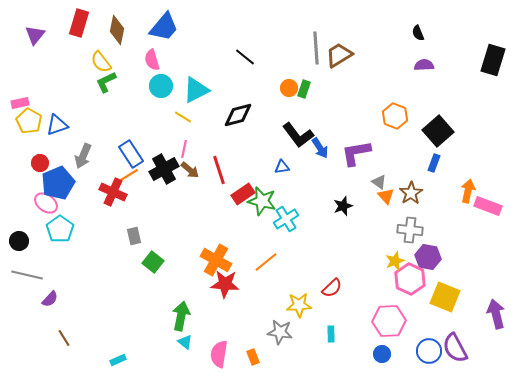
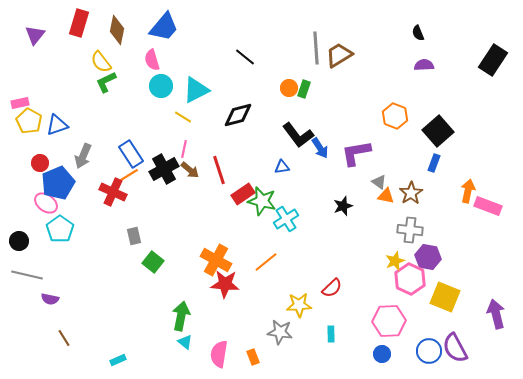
black rectangle at (493, 60): rotated 16 degrees clockwise
orange triangle at (386, 196): rotated 36 degrees counterclockwise
purple semicircle at (50, 299): rotated 60 degrees clockwise
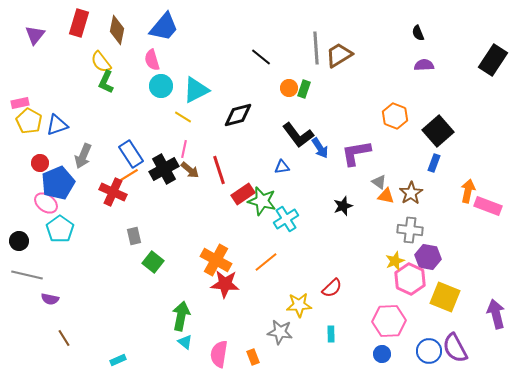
black line at (245, 57): moved 16 px right
green L-shape at (106, 82): rotated 40 degrees counterclockwise
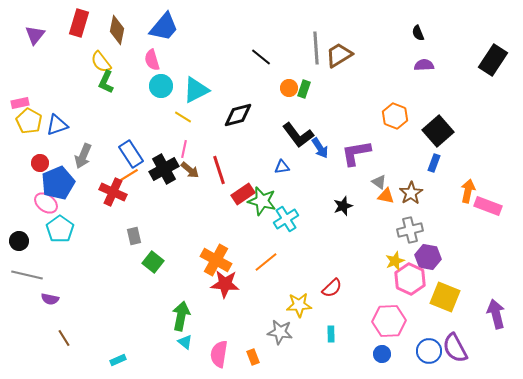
gray cross at (410, 230): rotated 20 degrees counterclockwise
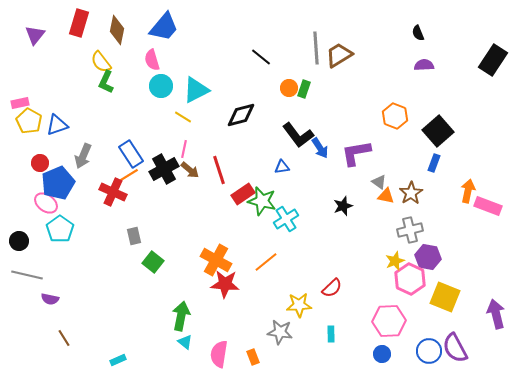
black diamond at (238, 115): moved 3 px right
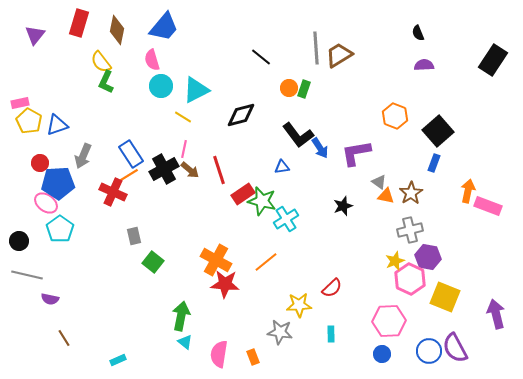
blue pentagon at (58, 183): rotated 20 degrees clockwise
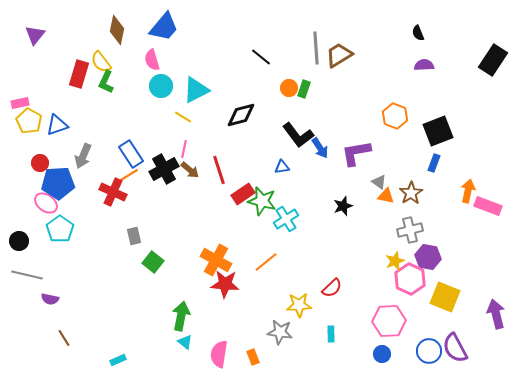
red rectangle at (79, 23): moved 51 px down
black square at (438, 131): rotated 20 degrees clockwise
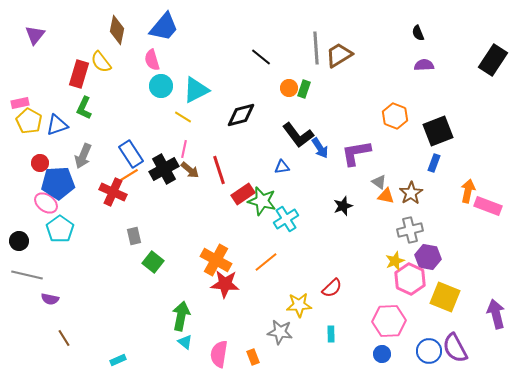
green L-shape at (106, 82): moved 22 px left, 26 px down
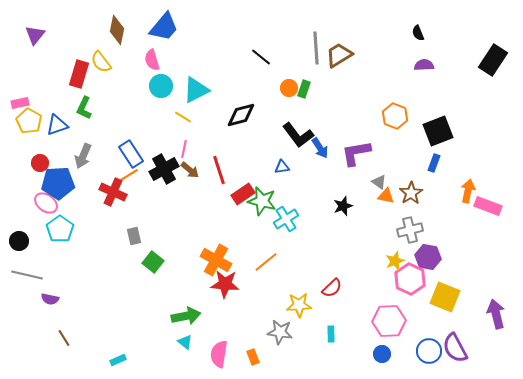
green arrow at (181, 316): moved 5 px right; rotated 68 degrees clockwise
